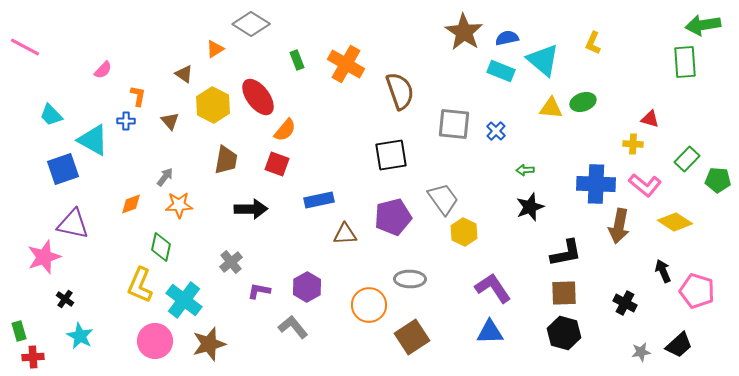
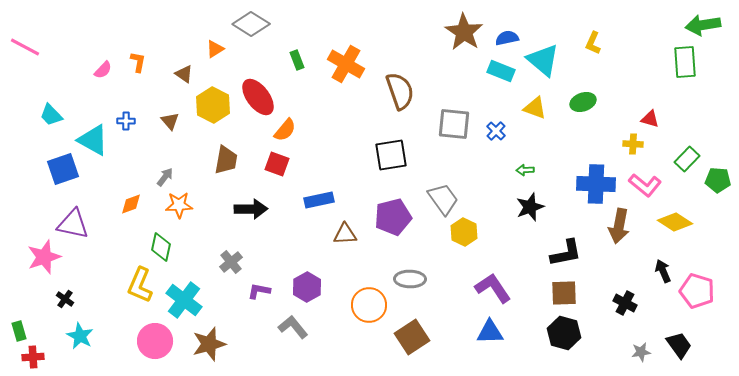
orange L-shape at (138, 96): moved 34 px up
yellow triangle at (551, 108): moved 16 px left; rotated 15 degrees clockwise
black trapezoid at (679, 345): rotated 84 degrees counterclockwise
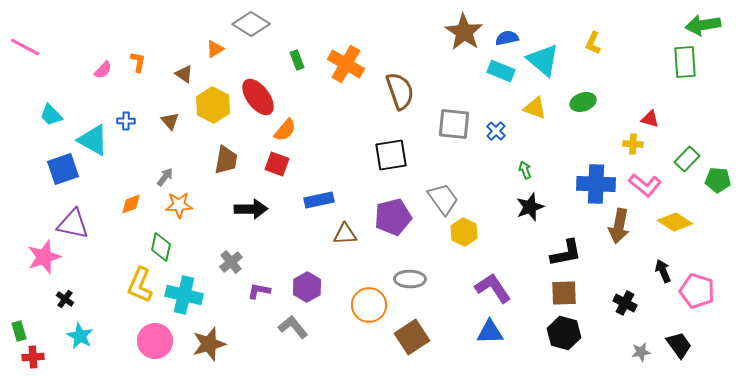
green arrow at (525, 170): rotated 72 degrees clockwise
cyan cross at (184, 300): moved 5 px up; rotated 24 degrees counterclockwise
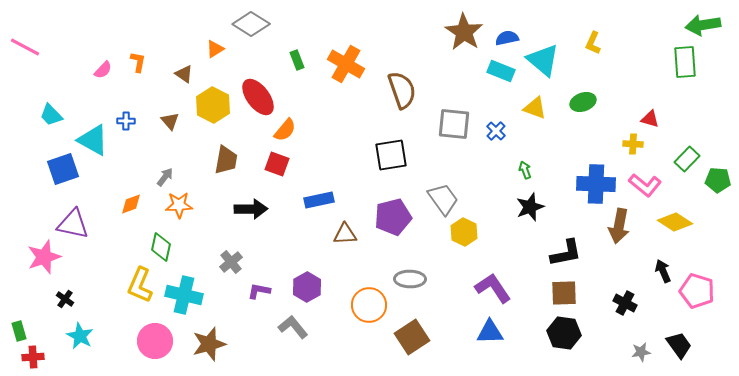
brown semicircle at (400, 91): moved 2 px right, 1 px up
black hexagon at (564, 333): rotated 8 degrees counterclockwise
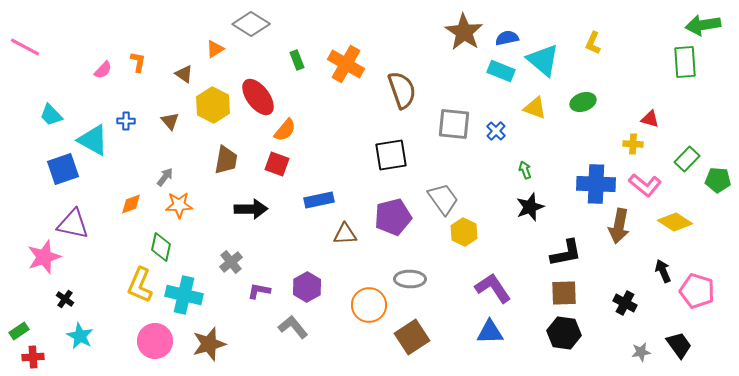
green rectangle at (19, 331): rotated 72 degrees clockwise
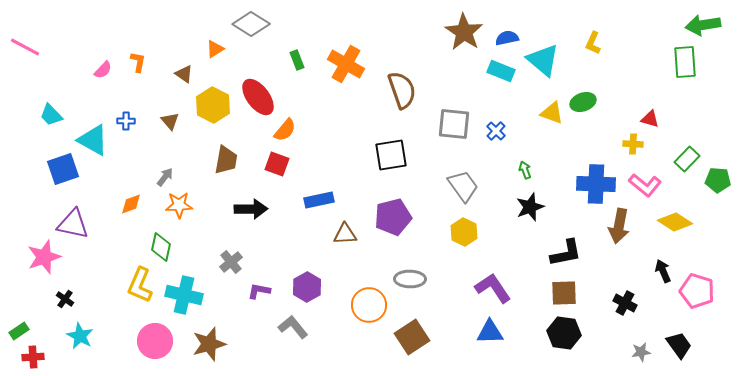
yellow triangle at (535, 108): moved 17 px right, 5 px down
gray trapezoid at (443, 199): moved 20 px right, 13 px up
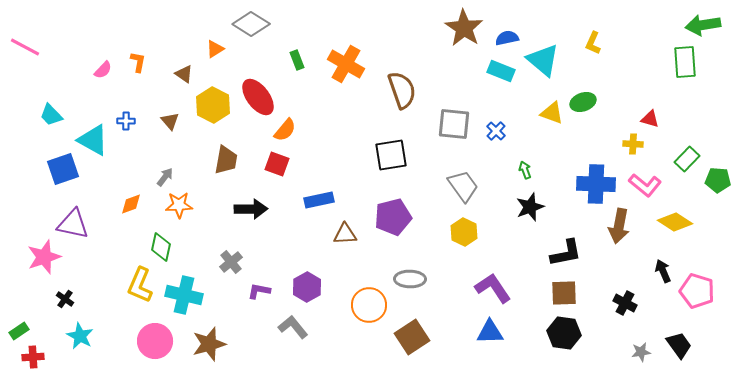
brown star at (464, 32): moved 4 px up
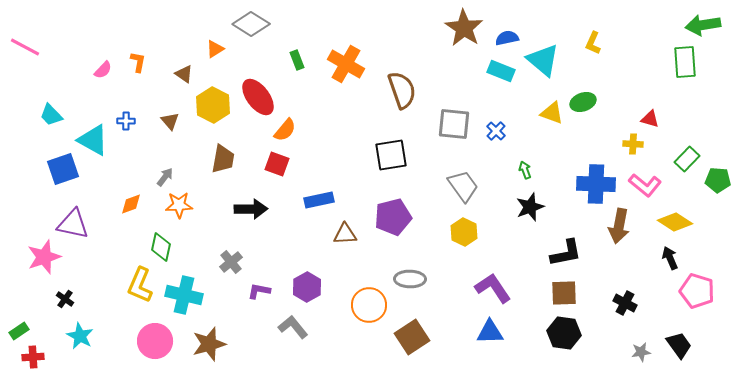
brown trapezoid at (226, 160): moved 3 px left, 1 px up
black arrow at (663, 271): moved 7 px right, 13 px up
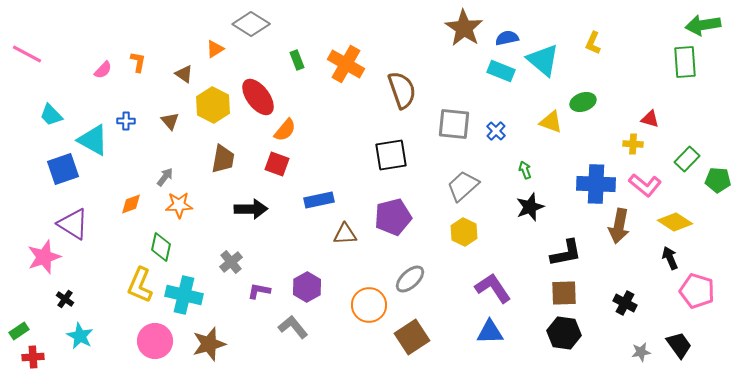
pink line at (25, 47): moved 2 px right, 7 px down
yellow triangle at (552, 113): moved 1 px left, 9 px down
gray trapezoid at (463, 186): rotated 96 degrees counterclockwise
purple triangle at (73, 224): rotated 20 degrees clockwise
gray ellipse at (410, 279): rotated 44 degrees counterclockwise
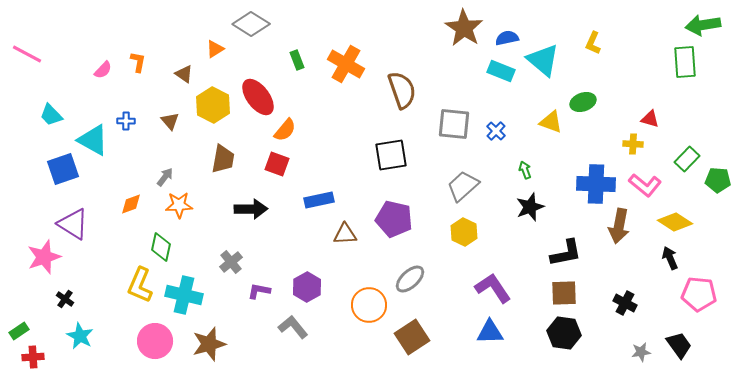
purple pentagon at (393, 217): moved 1 px right, 2 px down; rotated 27 degrees clockwise
pink pentagon at (697, 291): moved 2 px right, 3 px down; rotated 12 degrees counterclockwise
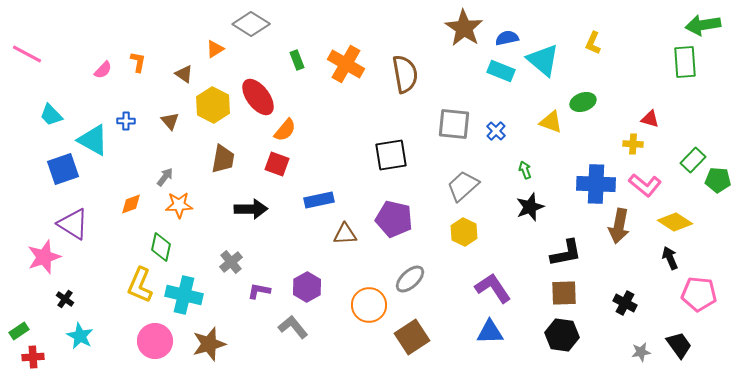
brown semicircle at (402, 90): moved 3 px right, 16 px up; rotated 9 degrees clockwise
green rectangle at (687, 159): moved 6 px right, 1 px down
black hexagon at (564, 333): moved 2 px left, 2 px down
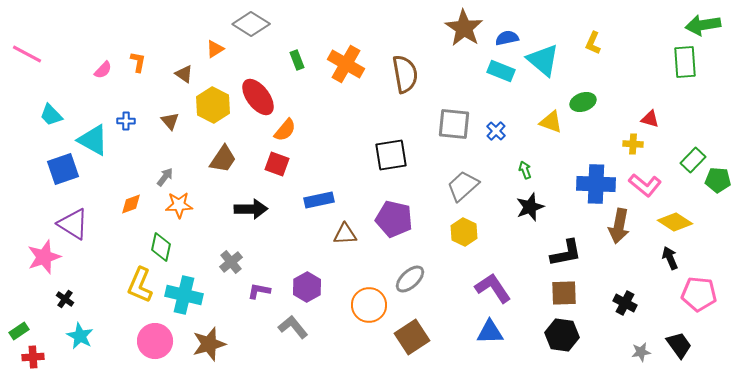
brown trapezoid at (223, 159): rotated 24 degrees clockwise
